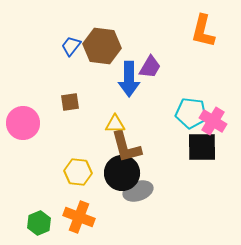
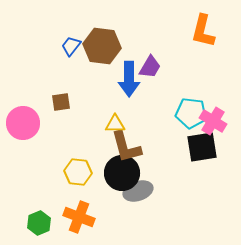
brown square: moved 9 px left
black square: rotated 8 degrees counterclockwise
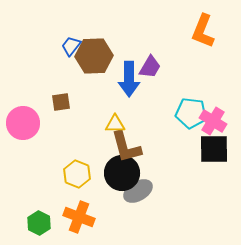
orange L-shape: rotated 8 degrees clockwise
brown hexagon: moved 8 px left, 10 px down; rotated 9 degrees counterclockwise
black square: moved 12 px right, 2 px down; rotated 8 degrees clockwise
yellow hexagon: moved 1 px left, 2 px down; rotated 16 degrees clockwise
gray ellipse: rotated 12 degrees counterclockwise
green hexagon: rotated 10 degrees counterclockwise
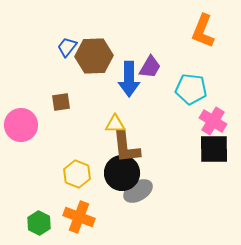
blue trapezoid: moved 4 px left, 1 px down
cyan pentagon: moved 24 px up
pink circle: moved 2 px left, 2 px down
brown L-shape: rotated 9 degrees clockwise
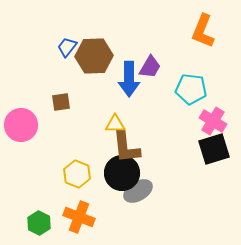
black square: rotated 16 degrees counterclockwise
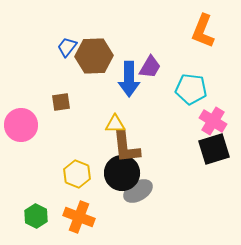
green hexagon: moved 3 px left, 7 px up
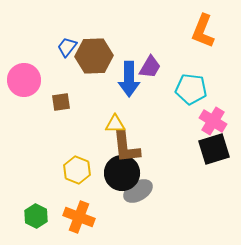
pink circle: moved 3 px right, 45 px up
yellow hexagon: moved 4 px up
